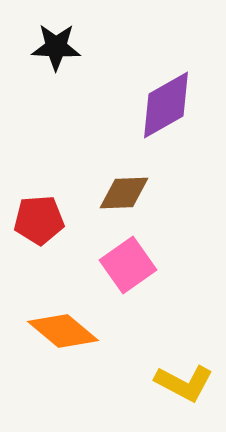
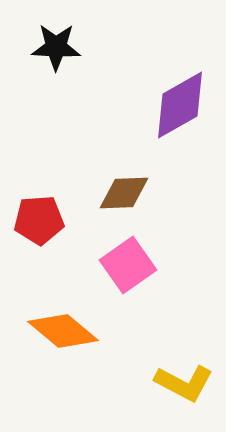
purple diamond: moved 14 px right
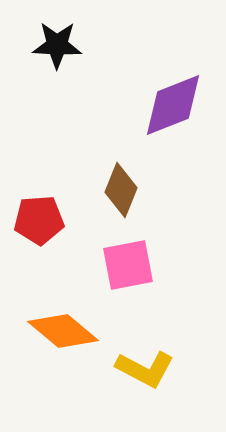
black star: moved 1 px right, 2 px up
purple diamond: moved 7 px left; rotated 8 degrees clockwise
brown diamond: moved 3 px left, 3 px up; rotated 66 degrees counterclockwise
pink square: rotated 24 degrees clockwise
yellow L-shape: moved 39 px left, 14 px up
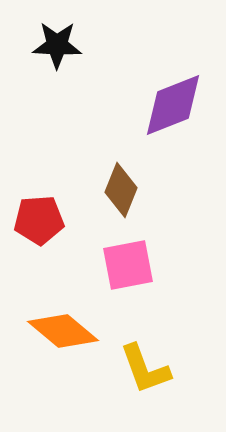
yellow L-shape: rotated 42 degrees clockwise
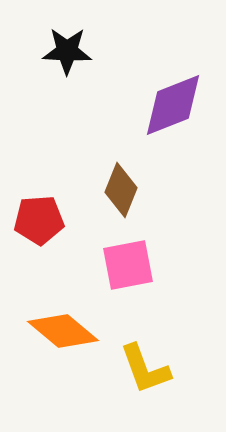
black star: moved 10 px right, 6 px down
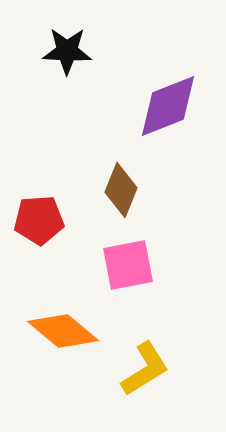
purple diamond: moved 5 px left, 1 px down
yellow L-shape: rotated 102 degrees counterclockwise
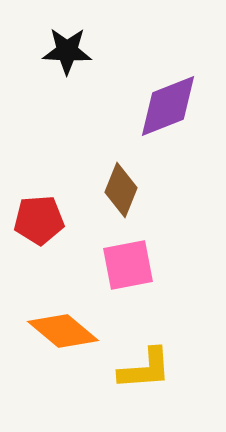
yellow L-shape: rotated 28 degrees clockwise
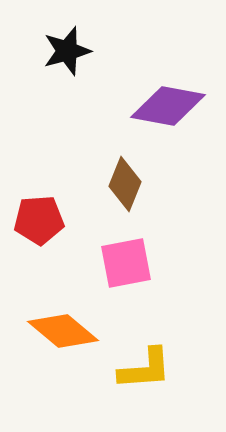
black star: rotated 18 degrees counterclockwise
purple diamond: rotated 32 degrees clockwise
brown diamond: moved 4 px right, 6 px up
pink square: moved 2 px left, 2 px up
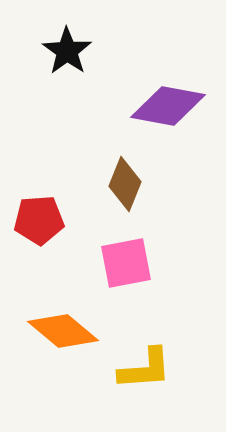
black star: rotated 21 degrees counterclockwise
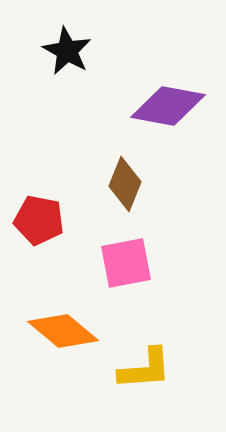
black star: rotated 6 degrees counterclockwise
red pentagon: rotated 15 degrees clockwise
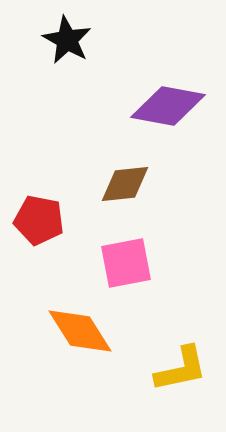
black star: moved 11 px up
brown diamond: rotated 62 degrees clockwise
orange diamond: moved 17 px right; rotated 18 degrees clockwise
yellow L-shape: moved 36 px right; rotated 8 degrees counterclockwise
